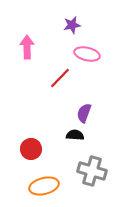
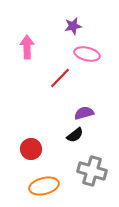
purple star: moved 1 px right, 1 px down
purple semicircle: rotated 54 degrees clockwise
black semicircle: rotated 138 degrees clockwise
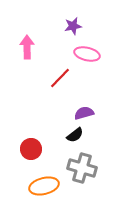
gray cross: moved 10 px left, 3 px up
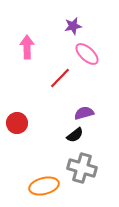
pink ellipse: rotated 30 degrees clockwise
red circle: moved 14 px left, 26 px up
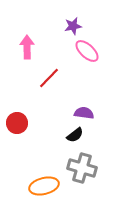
pink ellipse: moved 3 px up
red line: moved 11 px left
purple semicircle: rotated 24 degrees clockwise
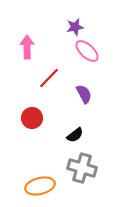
purple star: moved 2 px right, 1 px down
purple semicircle: moved 19 px up; rotated 54 degrees clockwise
red circle: moved 15 px right, 5 px up
orange ellipse: moved 4 px left
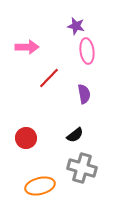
purple star: moved 1 px right, 1 px up; rotated 24 degrees clockwise
pink arrow: rotated 90 degrees clockwise
pink ellipse: rotated 40 degrees clockwise
purple semicircle: rotated 18 degrees clockwise
red circle: moved 6 px left, 20 px down
